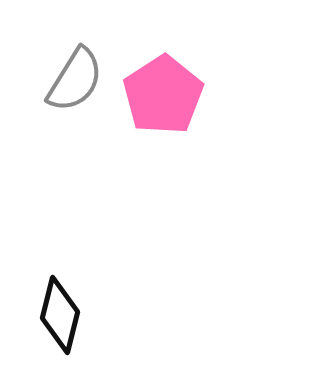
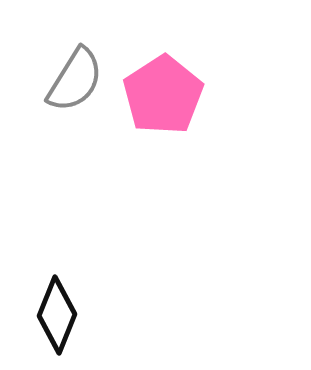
black diamond: moved 3 px left; rotated 8 degrees clockwise
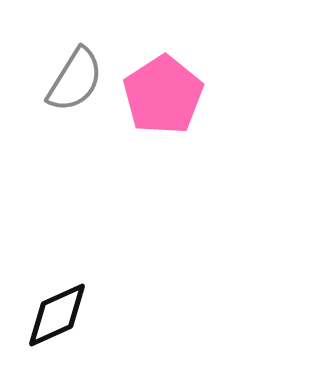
black diamond: rotated 44 degrees clockwise
